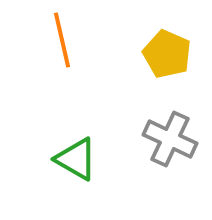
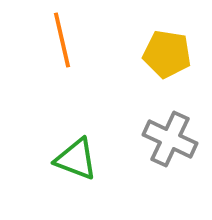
yellow pentagon: rotated 15 degrees counterclockwise
green triangle: rotated 9 degrees counterclockwise
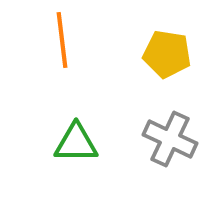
orange line: rotated 6 degrees clockwise
green triangle: moved 16 px up; rotated 21 degrees counterclockwise
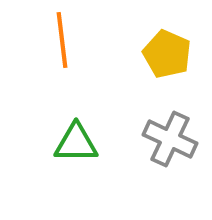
yellow pentagon: rotated 15 degrees clockwise
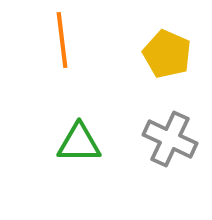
green triangle: moved 3 px right
